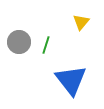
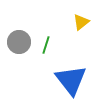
yellow triangle: rotated 12 degrees clockwise
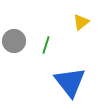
gray circle: moved 5 px left, 1 px up
blue triangle: moved 1 px left, 2 px down
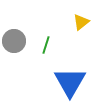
blue triangle: rotated 8 degrees clockwise
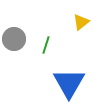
gray circle: moved 2 px up
blue triangle: moved 1 px left, 1 px down
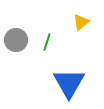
gray circle: moved 2 px right, 1 px down
green line: moved 1 px right, 3 px up
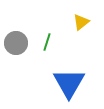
gray circle: moved 3 px down
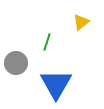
gray circle: moved 20 px down
blue triangle: moved 13 px left, 1 px down
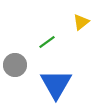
green line: rotated 36 degrees clockwise
gray circle: moved 1 px left, 2 px down
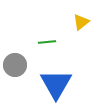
green line: rotated 30 degrees clockwise
